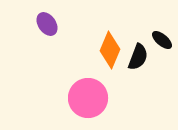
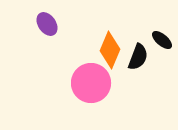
pink circle: moved 3 px right, 15 px up
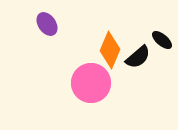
black semicircle: rotated 28 degrees clockwise
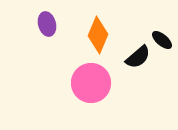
purple ellipse: rotated 20 degrees clockwise
orange diamond: moved 12 px left, 15 px up
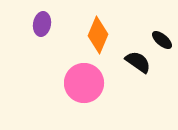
purple ellipse: moved 5 px left; rotated 25 degrees clockwise
black semicircle: moved 5 px down; rotated 104 degrees counterclockwise
pink circle: moved 7 px left
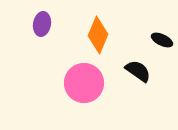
black ellipse: rotated 15 degrees counterclockwise
black semicircle: moved 9 px down
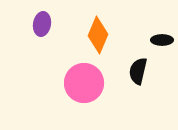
black ellipse: rotated 25 degrees counterclockwise
black semicircle: rotated 112 degrees counterclockwise
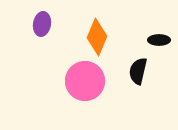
orange diamond: moved 1 px left, 2 px down
black ellipse: moved 3 px left
pink circle: moved 1 px right, 2 px up
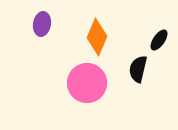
black ellipse: rotated 55 degrees counterclockwise
black semicircle: moved 2 px up
pink circle: moved 2 px right, 2 px down
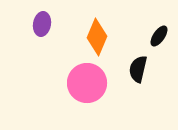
black ellipse: moved 4 px up
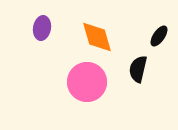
purple ellipse: moved 4 px down
orange diamond: rotated 39 degrees counterclockwise
pink circle: moved 1 px up
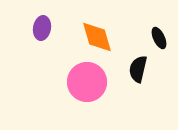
black ellipse: moved 2 px down; rotated 60 degrees counterclockwise
